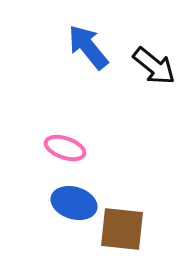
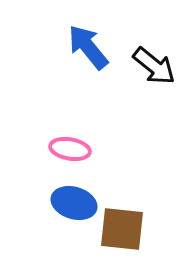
pink ellipse: moved 5 px right, 1 px down; rotated 9 degrees counterclockwise
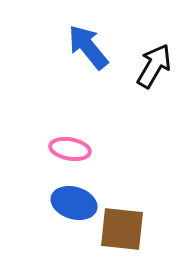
black arrow: rotated 99 degrees counterclockwise
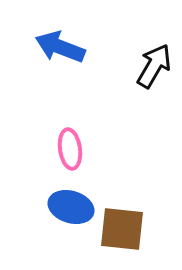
blue arrow: moved 28 px left; rotated 30 degrees counterclockwise
pink ellipse: rotated 72 degrees clockwise
blue ellipse: moved 3 px left, 4 px down
